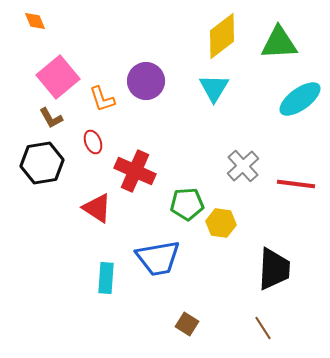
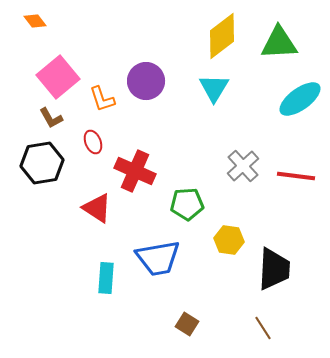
orange diamond: rotated 15 degrees counterclockwise
red line: moved 8 px up
yellow hexagon: moved 8 px right, 17 px down
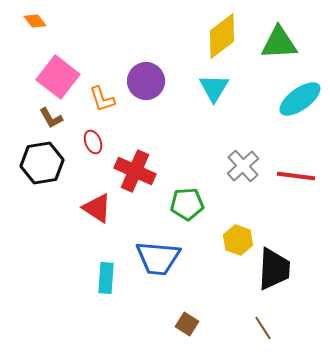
pink square: rotated 12 degrees counterclockwise
yellow hexagon: moved 9 px right; rotated 12 degrees clockwise
blue trapezoid: rotated 15 degrees clockwise
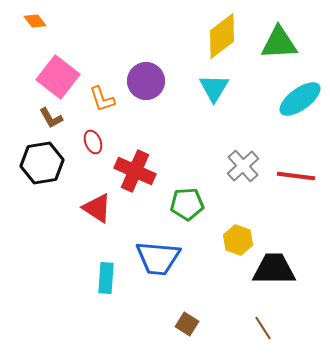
black trapezoid: rotated 93 degrees counterclockwise
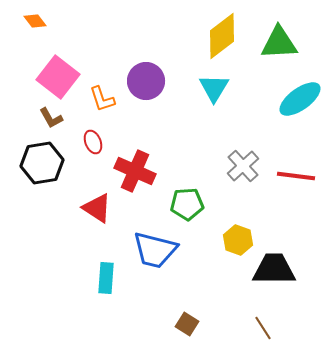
blue trapezoid: moved 3 px left, 8 px up; rotated 9 degrees clockwise
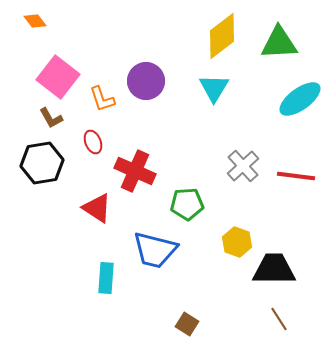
yellow hexagon: moved 1 px left, 2 px down
brown line: moved 16 px right, 9 px up
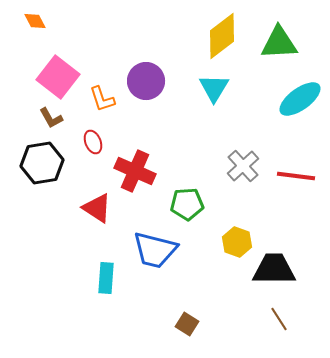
orange diamond: rotated 10 degrees clockwise
